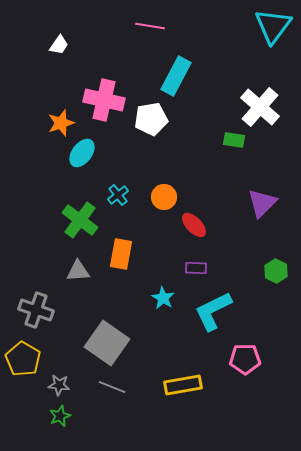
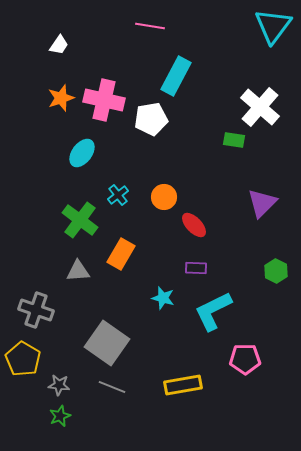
orange star: moved 25 px up
orange rectangle: rotated 20 degrees clockwise
cyan star: rotated 15 degrees counterclockwise
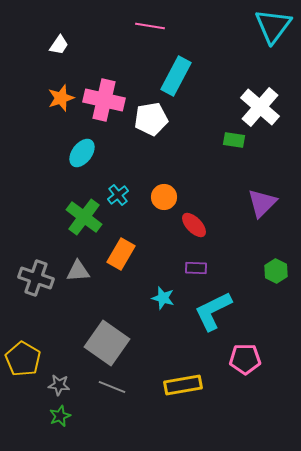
green cross: moved 4 px right, 3 px up
gray cross: moved 32 px up
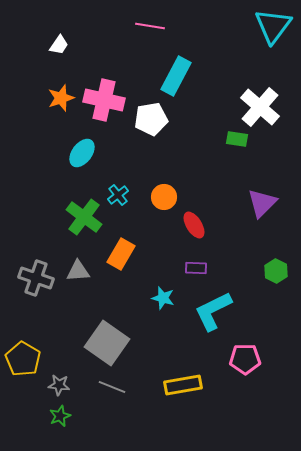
green rectangle: moved 3 px right, 1 px up
red ellipse: rotated 12 degrees clockwise
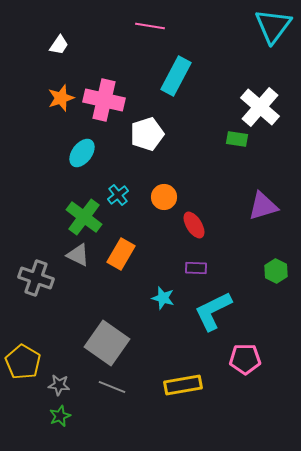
white pentagon: moved 4 px left, 15 px down; rotated 8 degrees counterclockwise
purple triangle: moved 1 px right, 3 px down; rotated 28 degrees clockwise
gray triangle: moved 16 px up; rotated 30 degrees clockwise
yellow pentagon: moved 3 px down
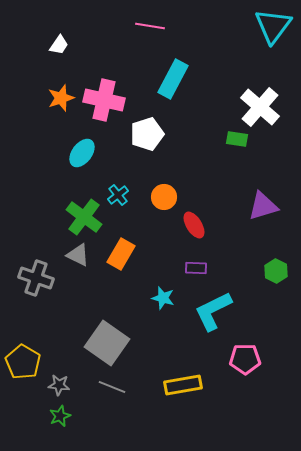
cyan rectangle: moved 3 px left, 3 px down
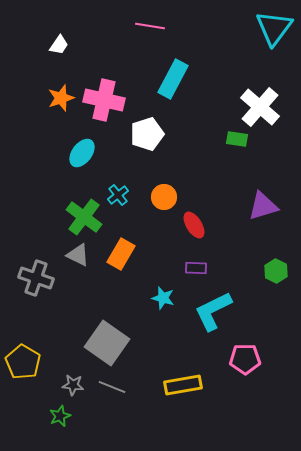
cyan triangle: moved 1 px right, 2 px down
gray star: moved 14 px right
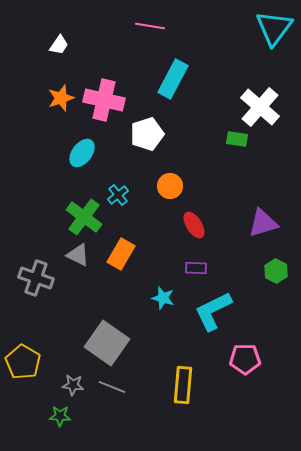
orange circle: moved 6 px right, 11 px up
purple triangle: moved 17 px down
yellow rectangle: rotated 75 degrees counterclockwise
green star: rotated 25 degrees clockwise
